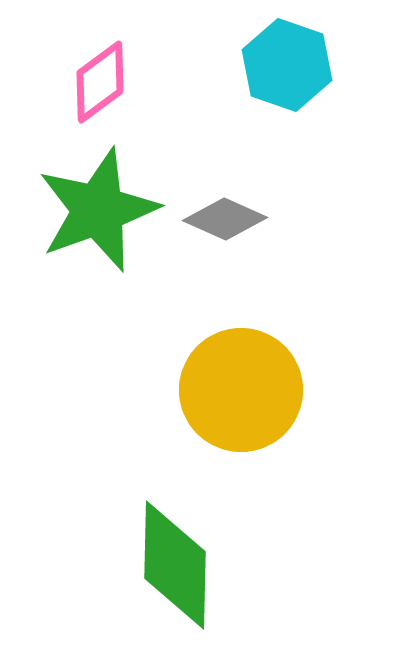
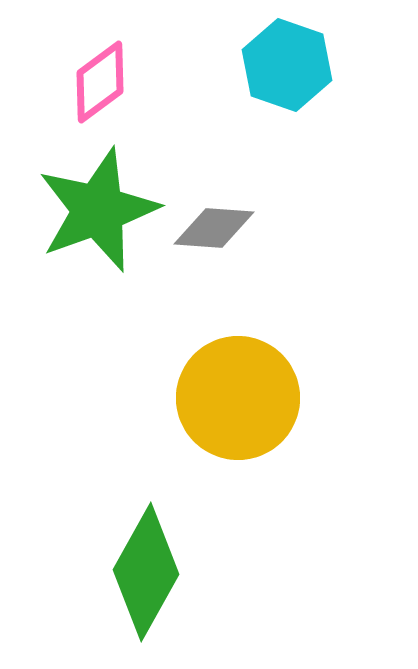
gray diamond: moved 11 px left, 9 px down; rotated 20 degrees counterclockwise
yellow circle: moved 3 px left, 8 px down
green diamond: moved 29 px left, 7 px down; rotated 28 degrees clockwise
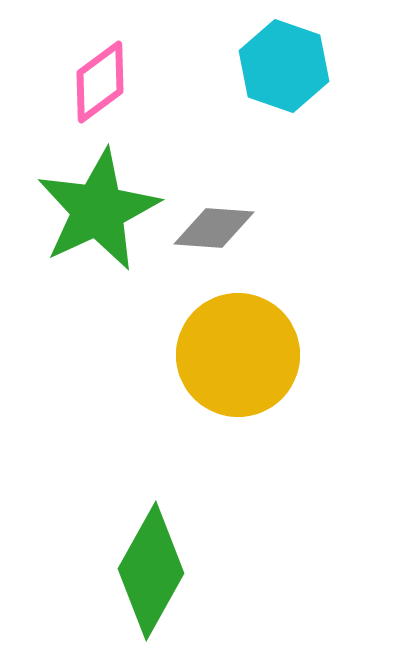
cyan hexagon: moved 3 px left, 1 px down
green star: rotated 5 degrees counterclockwise
yellow circle: moved 43 px up
green diamond: moved 5 px right, 1 px up
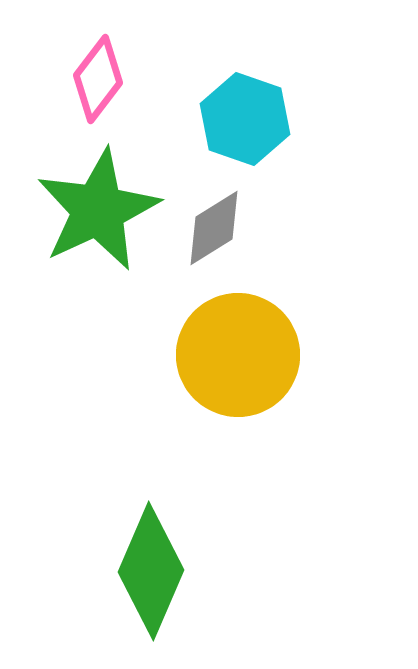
cyan hexagon: moved 39 px left, 53 px down
pink diamond: moved 2 px left, 3 px up; rotated 16 degrees counterclockwise
gray diamond: rotated 36 degrees counterclockwise
green diamond: rotated 6 degrees counterclockwise
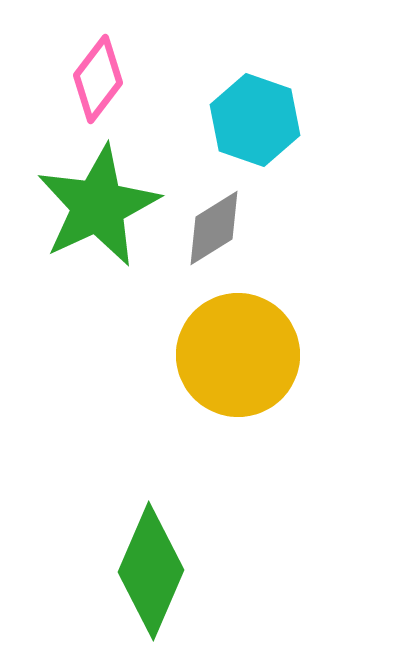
cyan hexagon: moved 10 px right, 1 px down
green star: moved 4 px up
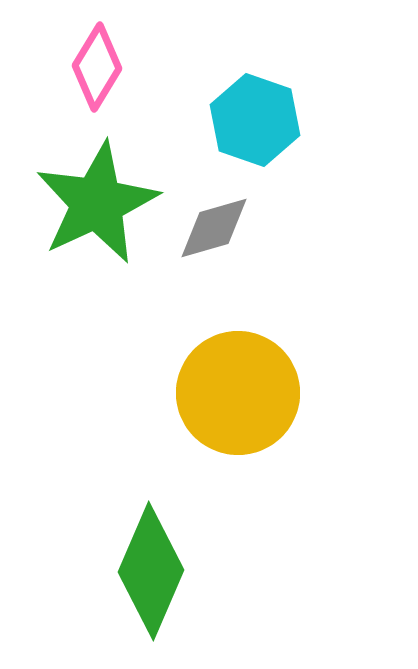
pink diamond: moved 1 px left, 12 px up; rotated 6 degrees counterclockwise
green star: moved 1 px left, 3 px up
gray diamond: rotated 16 degrees clockwise
yellow circle: moved 38 px down
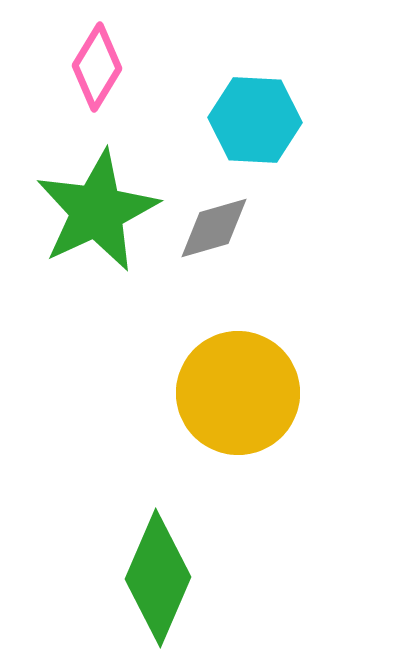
cyan hexagon: rotated 16 degrees counterclockwise
green star: moved 8 px down
green diamond: moved 7 px right, 7 px down
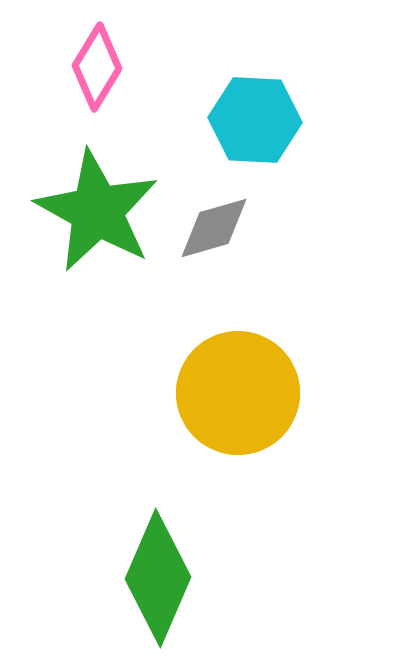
green star: rotated 18 degrees counterclockwise
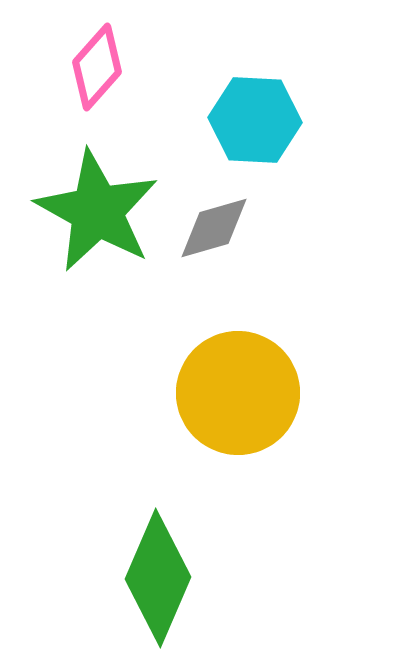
pink diamond: rotated 10 degrees clockwise
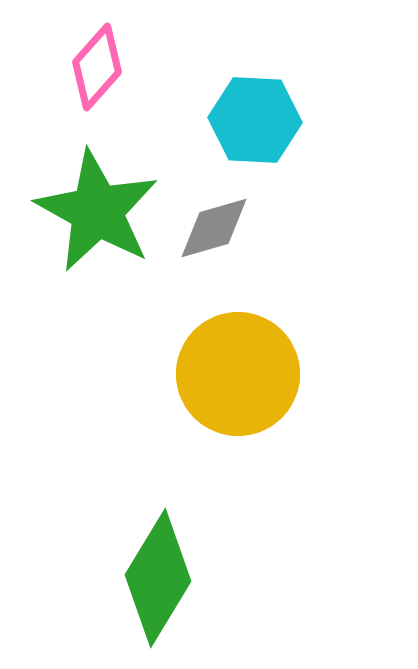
yellow circle: moved 19 px up
green diamond: rotated 8 degrees clockwise
